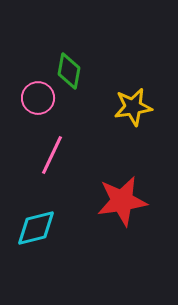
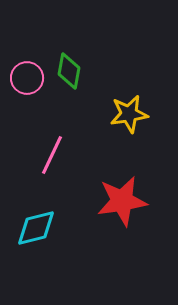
pink circle: moved 11 px left, 20 px up
yellow star: moved 4 px left, 7 px down
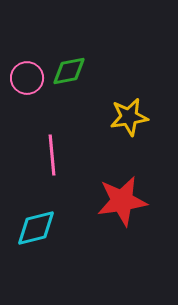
green diamond: rotated 69 degrees clockwise
yellow star: moved 3 px down
pink line: rotated 30 degrees counterclockwise
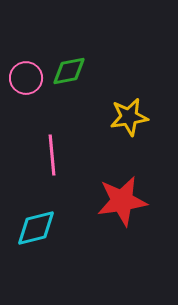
pink circle: moved 1 px left
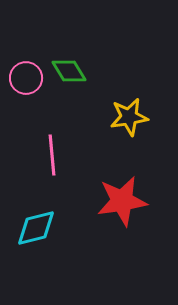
green diamond: rotated 69 degrees clockwise
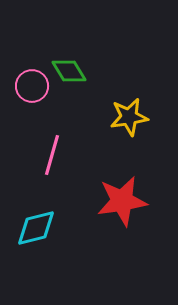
pink circle: moved 6 px right, 8 px down
pink line: rotated 21 degrees clockwise
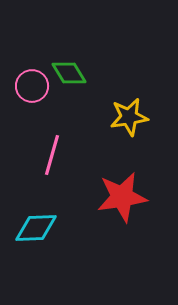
green diamond: moved 2 px down
red star: moved 4 px up
cyan diamond: rotated 12 degrees clockwise
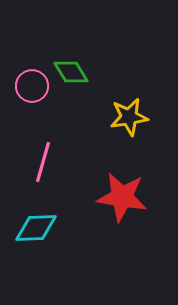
green diamond: moved 2 px right, 1 px up
pink line: moved 9 px left, 7 px down
red star: rotated 18 degrees clockwise
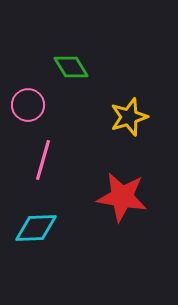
green diamond: moved 5 px up
pink circle: moved 4 px left, 19 px down
yellow star: rotated 9 degrees counterclockwise
pink line: moved 2 px up
